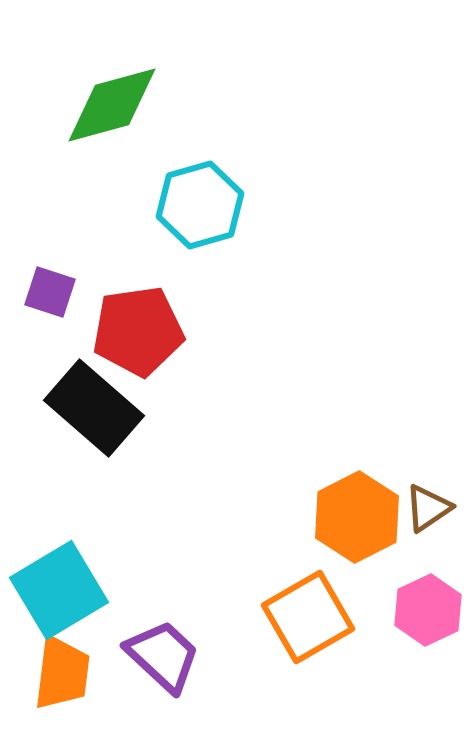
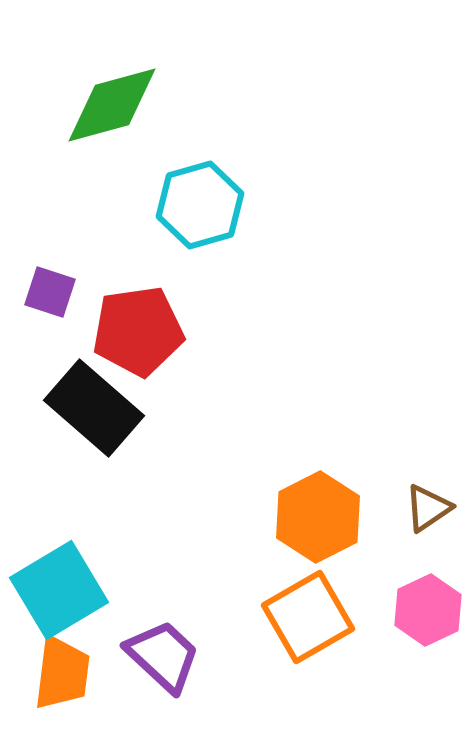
orange hexagon: moved 39 px left
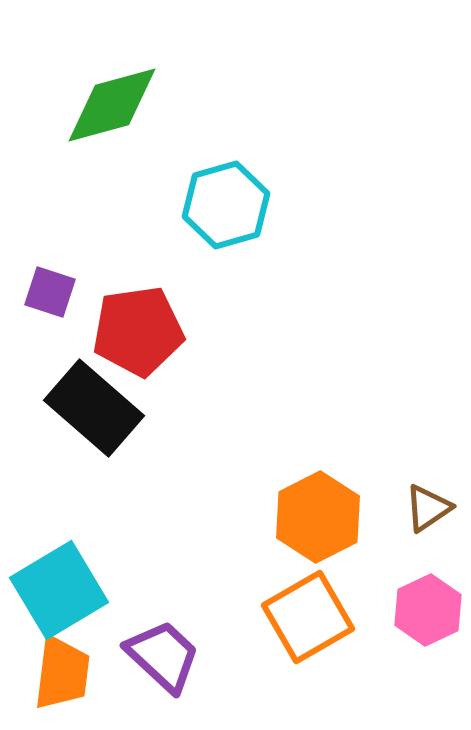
cyan hexagon: moved 26 px right
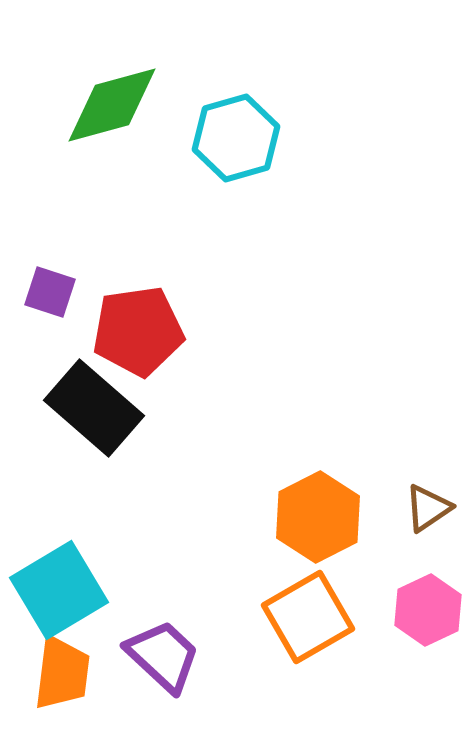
cyan hexagon: moved 10 px right, 67 px up
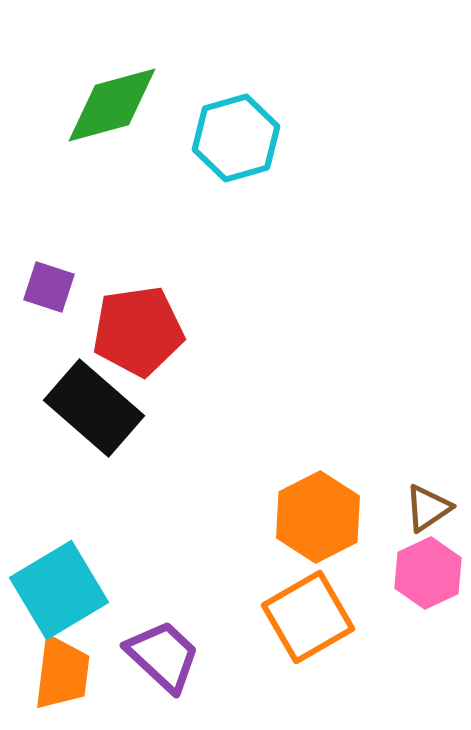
purple square: moved 1 px left, 5 px up
pink hexagon: moved 37 px up
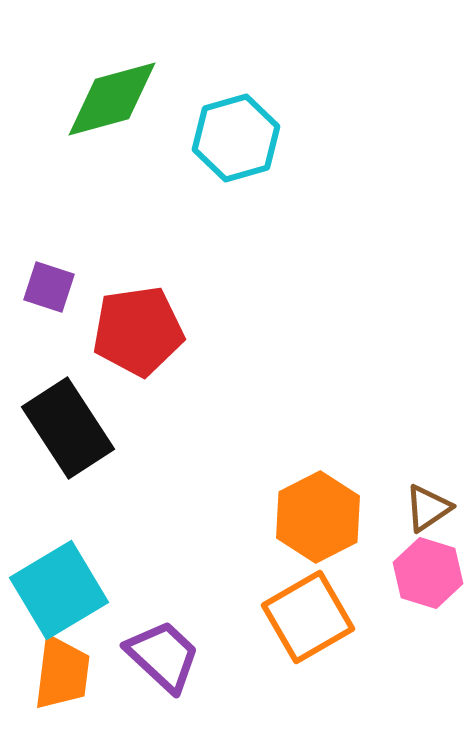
green diamond: moved 6 px up
black rectangle: moved 26 px left, 20 px down; rotated 16 degrees clockwise
pink hexagon: rotated 18 degrees counterclockwise
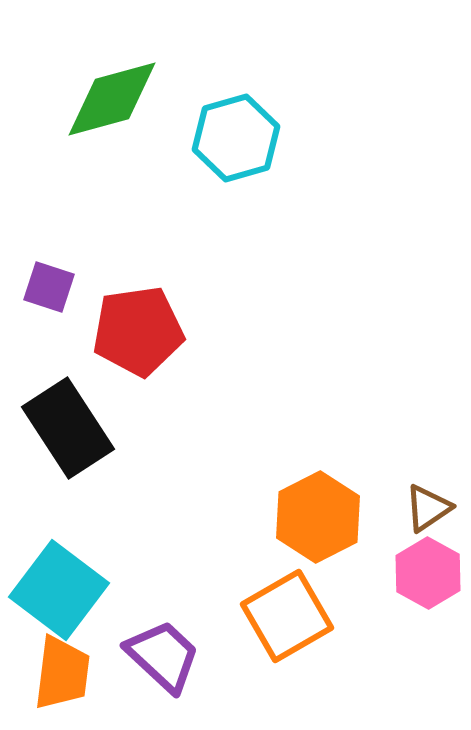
pink hexagon: rotated 12 degrees clockwise
cyan square: rotated 22 degrees counterclockwise
orange square: moved 21 px left, 1 px up
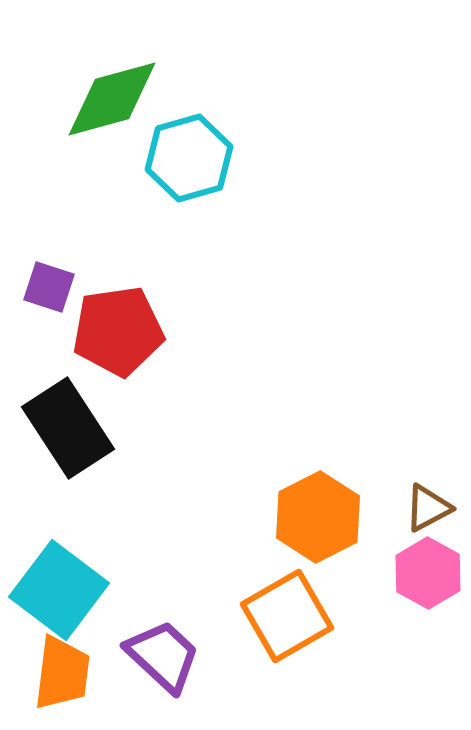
cyan hexagon: moved 47 px left, 20 px down
red pentagon: moved 20 px left
brown triangle: rotated 6 degrees clockwise
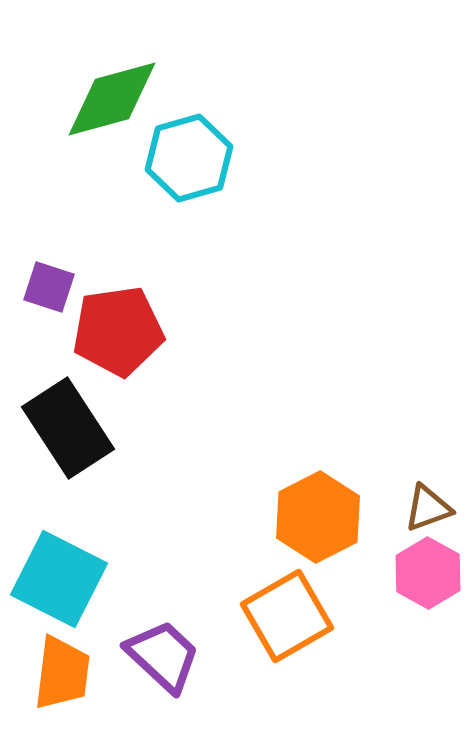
brown triangle: rotated 8 degrees clockwise
cyan square: moved 11 px up; rotated 10 degrees counterclockwise
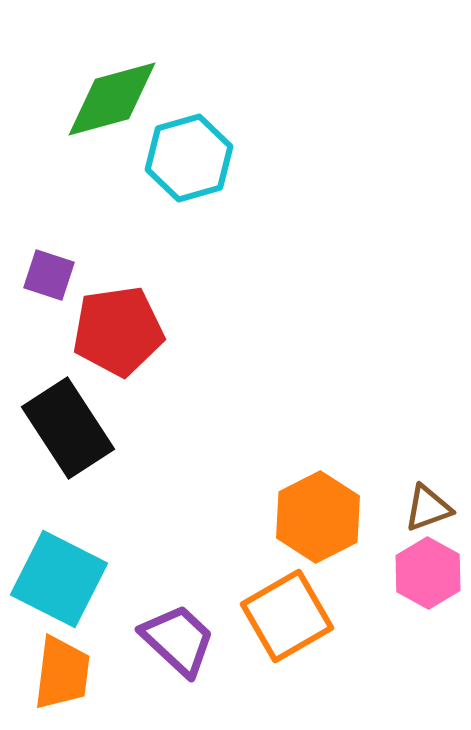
purple square: moved 12 px up
purple trapezoid: moved 15 px right, 16 px up
